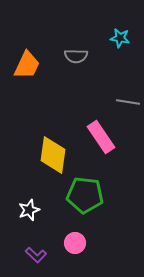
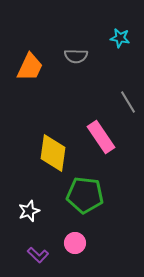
orange trapezoid: moved 3 px right, 2 px down
gray line: rotated 50 degrees clockwise
yellow diamond: moved 2 px up
white star: moved 1 px down
purple L-shape: moved 2 px right
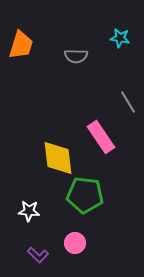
orange trapezoid: moved 9 px left, 22 px up; rotated 8 degrees counterclockwise
yellow diamond: moved 5 px right, 5 px down; rotated 15 degrees counterclockwise
white star: rotated 25 degrees clockwise
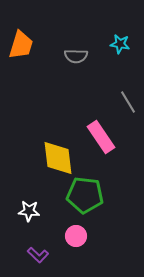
cyan star: moved 6 px down
pink circle: moved 1 px right, 7 px up
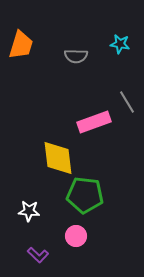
gray line: moved 1 px left
pink rectangle: moved 7 px left, 15 px up; rotated 76 degrees counterclockwise
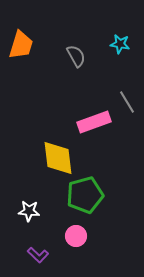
gray semicircle: rotated 120 degrees counterclockwise
green pentagon: rotated 21 degrees counterclockwise
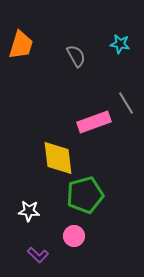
gray line: moved 1 px left, 1 px down
pink circle: moved 2 px left
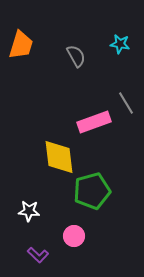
yellow diamond: moved 1 px right, 1 px up
green pentagon: moved 7 px right, 4 px up
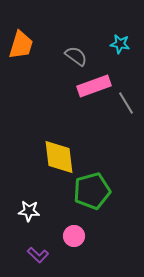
gray semicircle: rotated 25 degrees counterclockwise
pink rectangle: moved 36 px up
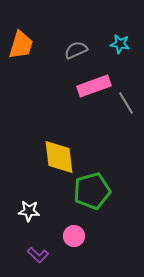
gray semicircle: moved 6 px up; rotated 60 degrees counterclockwise
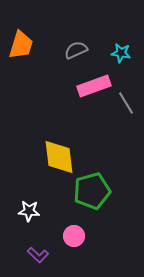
cyan star: moved 1 px right, 9 px down
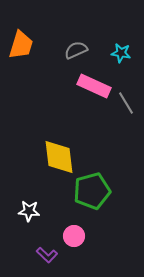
pink rectangle: rotated 44 degrees clockwise
purple L-shape: moved 9 px right
